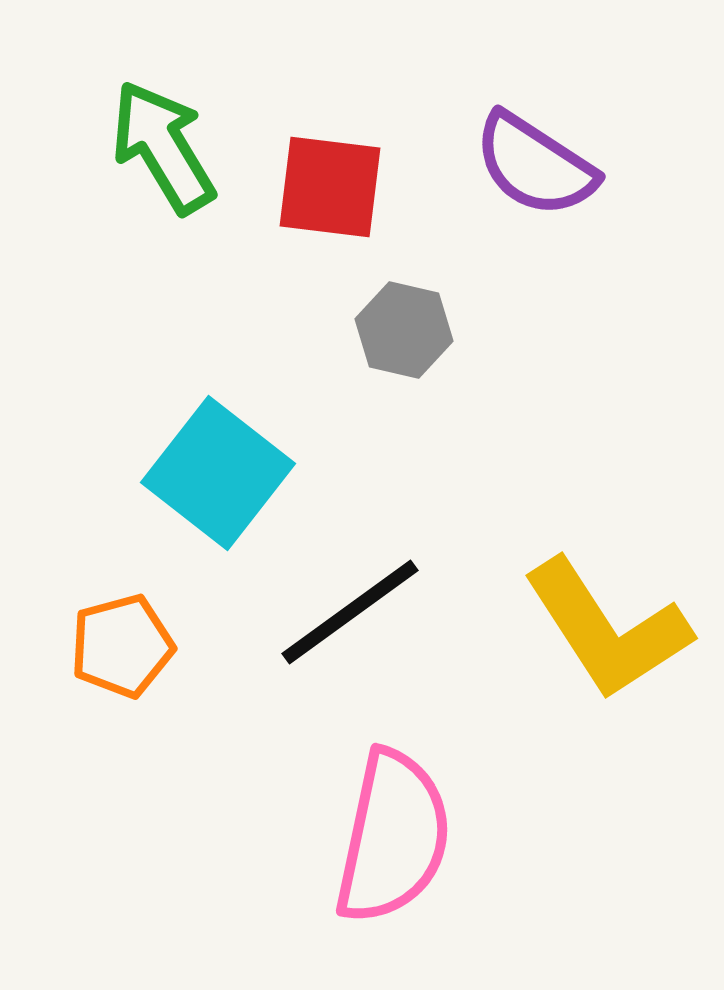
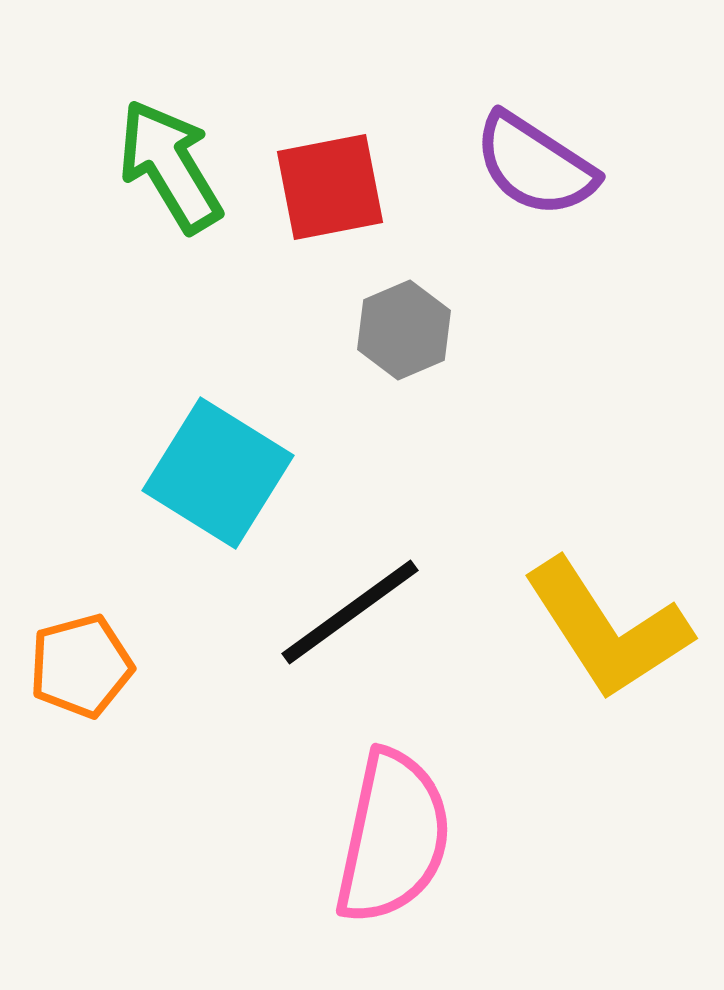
green arrow: moved 7 px right, 19 px down
red square: rotated 18 degrees counterclockwise
gray hexagon: rotated 24 degrees clockwise
cyan square: rotated 6 degrees counterclockwise
orange pentagon: moved 41 px left, 20 px down
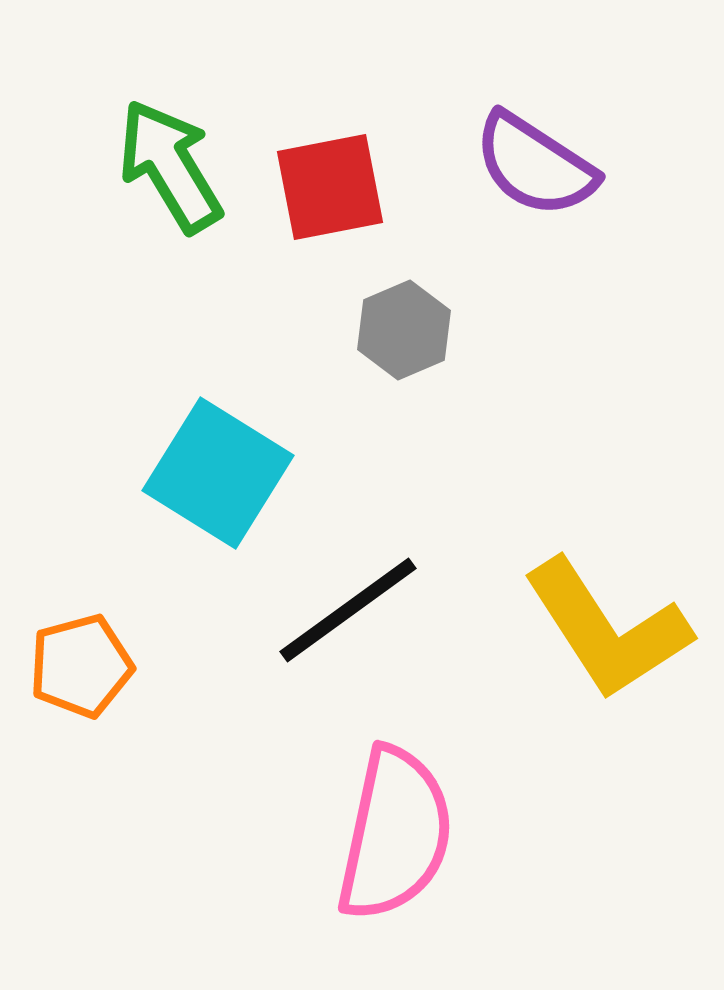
black line: moved 2 px left, 2 px up
pink semicircle: moved 2 px right, 3 px up
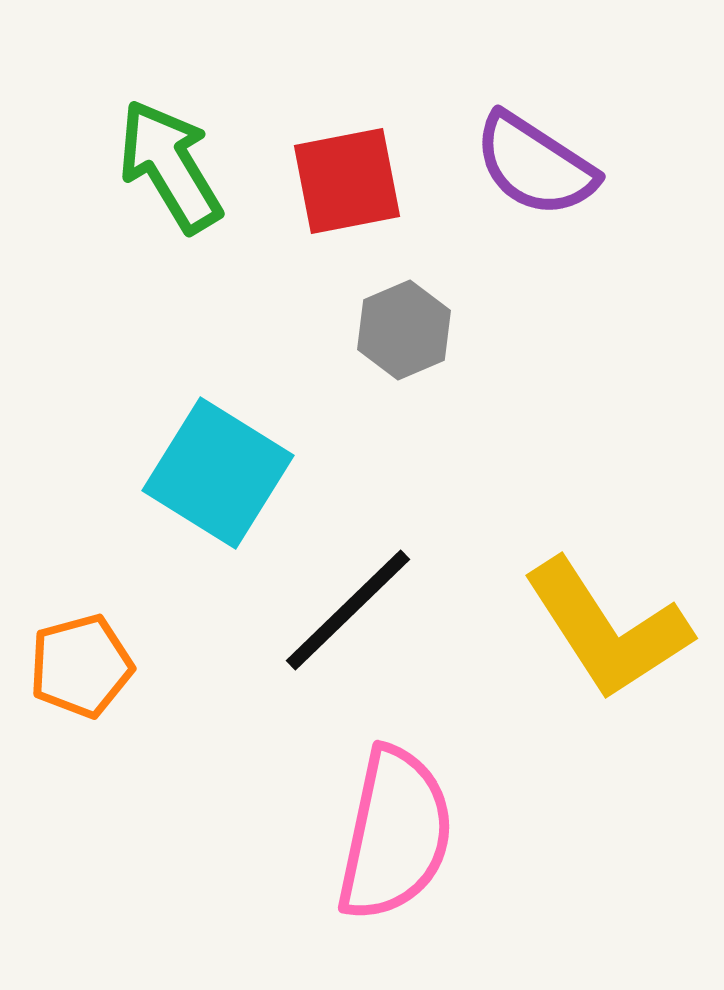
red square: moved 17 px right, 6 px up
black line: rotated 8 degrees counterclockwise
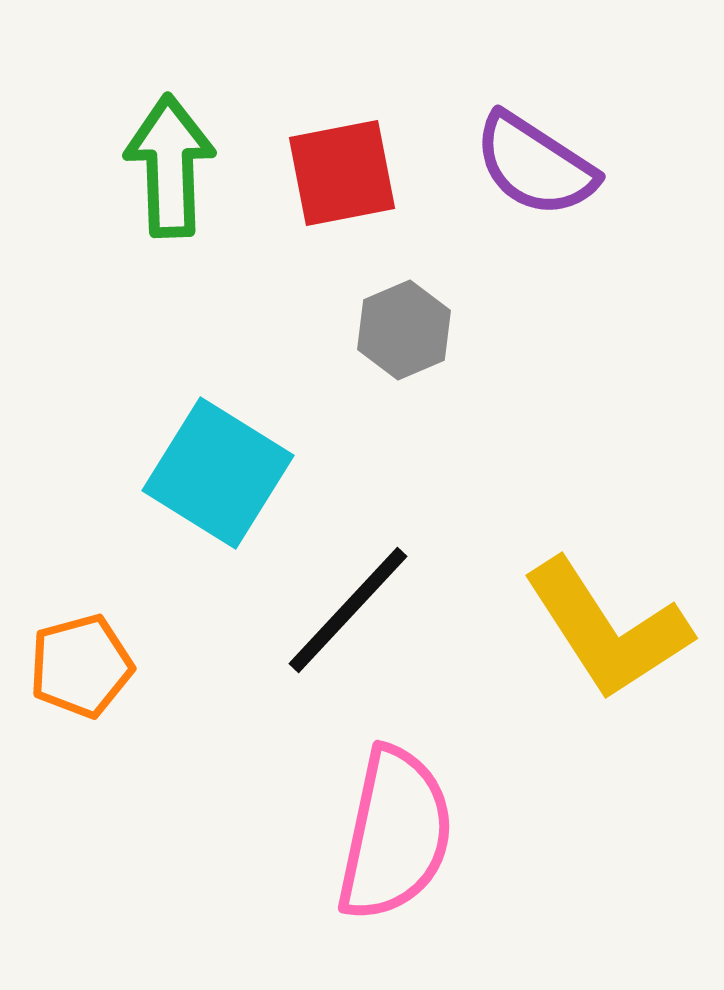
green arrow: rotated 29 degrees clockwise
red square: moved 5 px left, 8 px up
black line: rotated 3 degrees counterclockwise
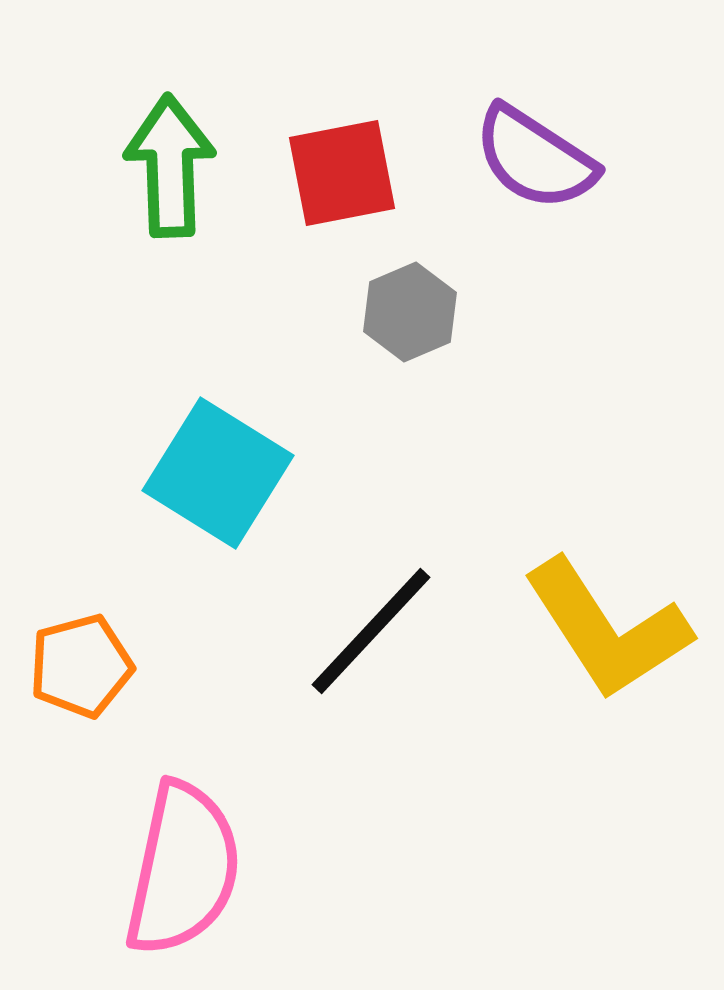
purple semicircle: moved 7 px up
gray hexagon: moved 6 px right, 18 px up
black line: moved 23 px right, 21 px down
pink semicircle: moved 212 px left, 35 px down
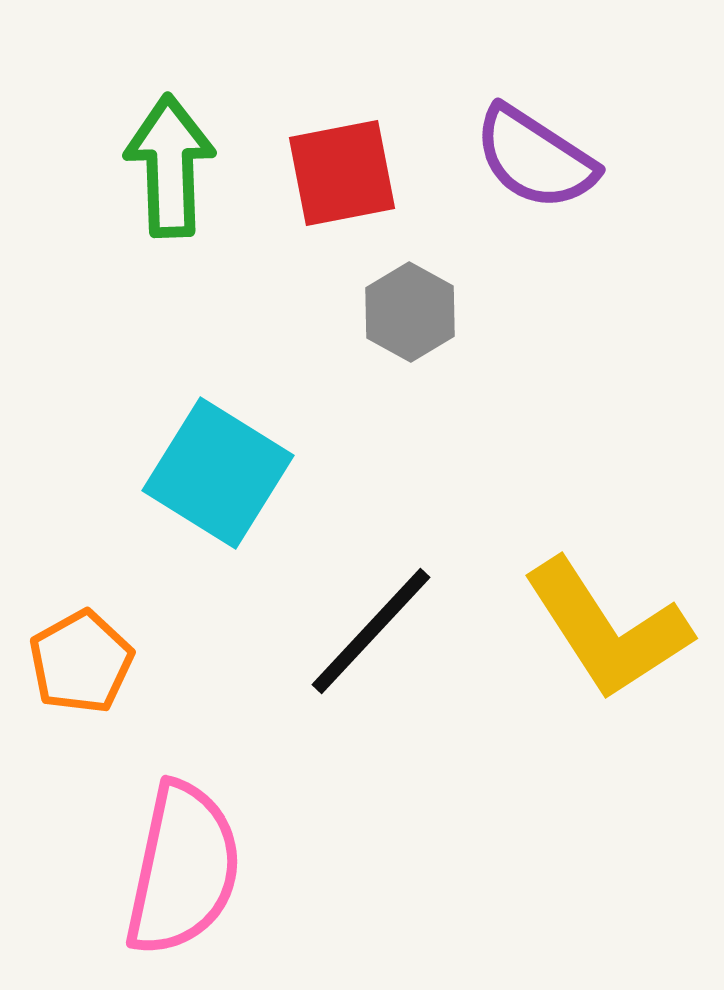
gray hexagon: rotated 8 degrees counterclockwise
orange pentagon: moved 4 px up; rotated 14 degrees counterclockwise
